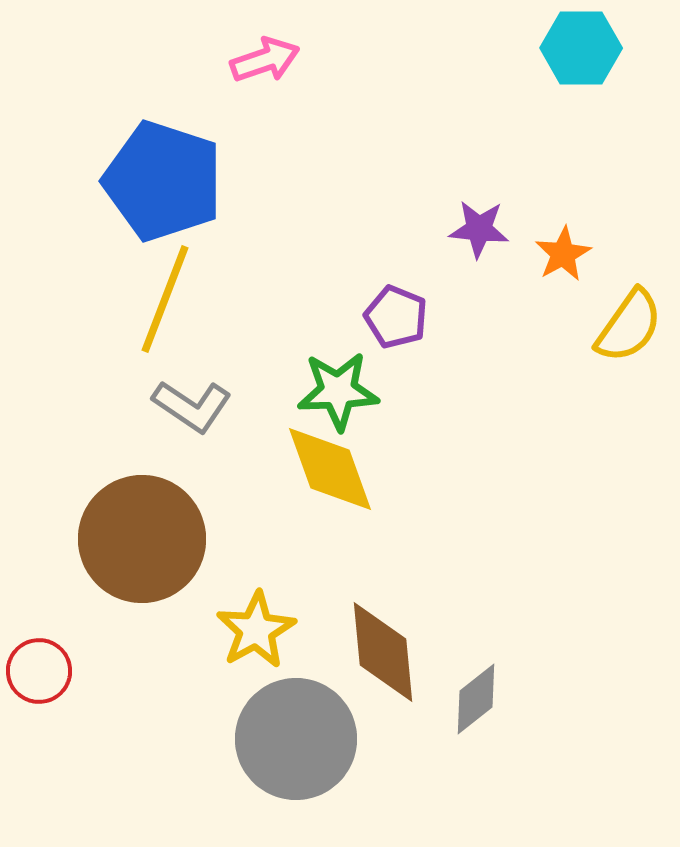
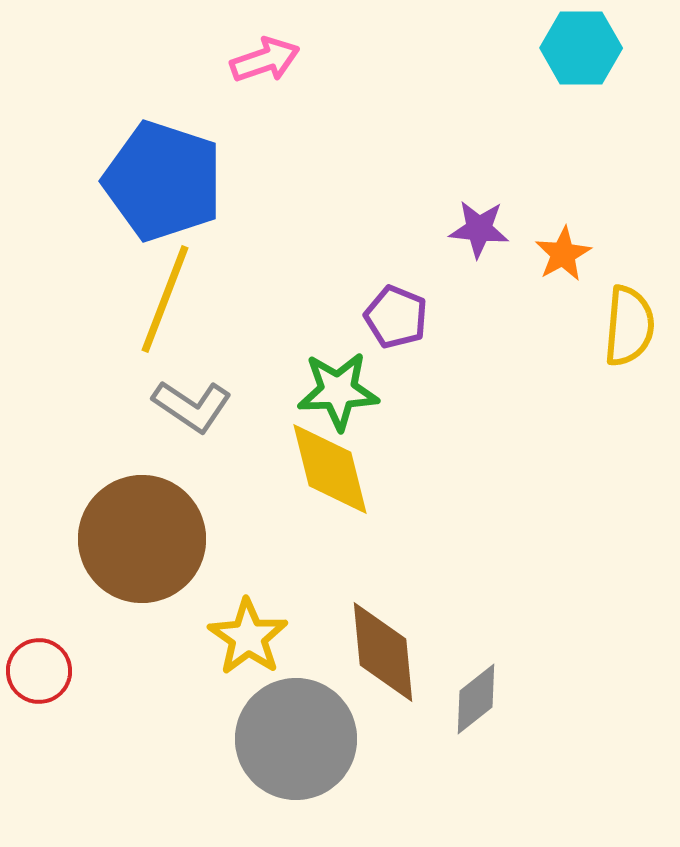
yellow semicircle: rotated 30 degrees counterclockwise
yellow diamond: rotated 6 degrees clockwise
yellow star: moved 8 px left, 7 px down; rotated 8 degrees counterclockwise
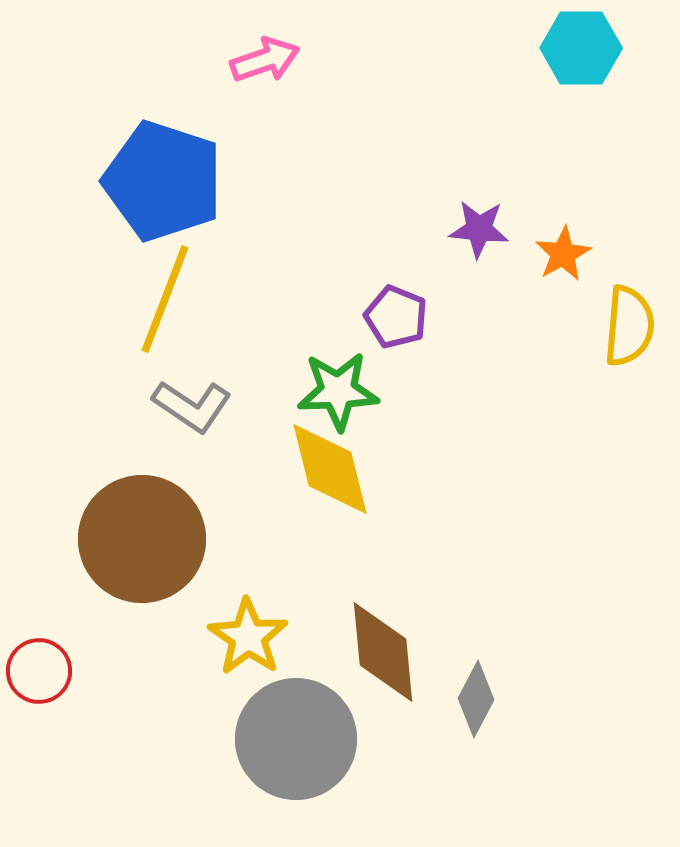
gray diamond: rotated 24 degrees counterclockwise
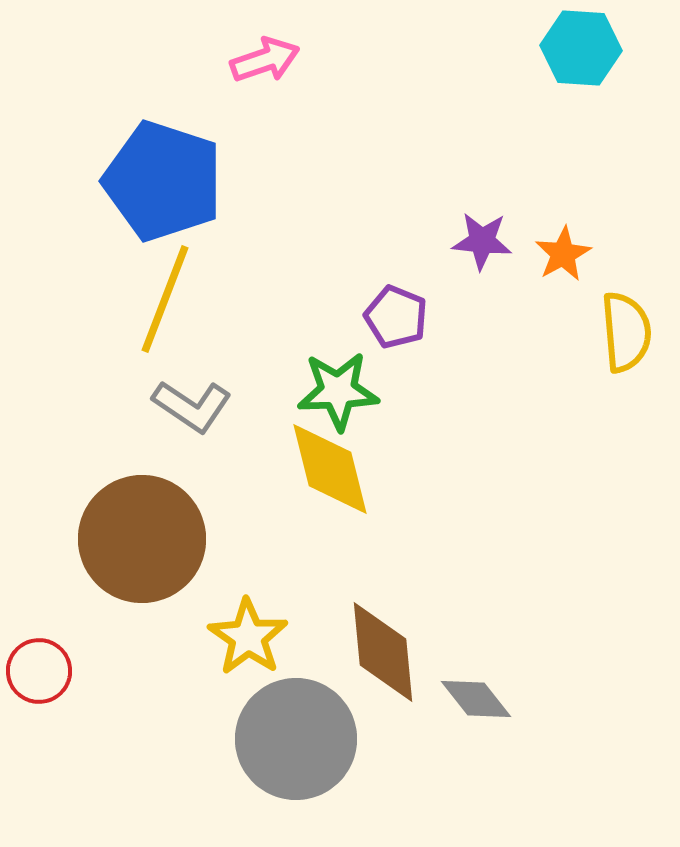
cyan hexagon: rotated 4 degrees clockwise
purple star: moved 3 px right, 12 px down
yellow semicircle: moved 3 px left, 6 px down; rotated 10 degrees counterclockwise
gray diamond: rotated 66 degrees counterclockwise
